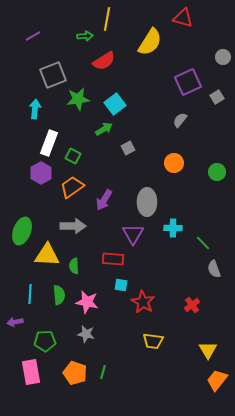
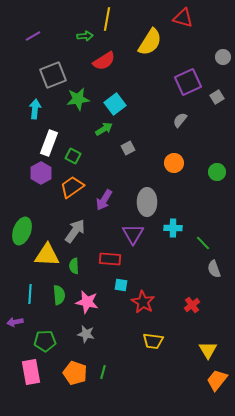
gray arrow at (73, 226): moved 2 px right, 5 px down; rotated 55 degrees counterclockwise
red rectangle at (113, 259): moved 3 px left
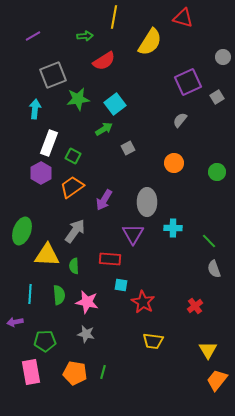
yellow line at (107, 19): moved 7 px right, 2 px up
green line at (203, 243): moved 6 px right, 2 px up
red cross at (192, 305): moved 3 px right, 1 px down
orange pentagon at (75, 373): rotated 10 degrees counterclockwise
